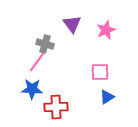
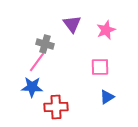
pink square: moved 5 px up
blue star: moved 2 px up
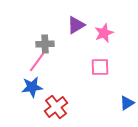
purple triangle: moved 4 px right, 1 px down; rotated 36 degrees clockwise
pink star: moved 2 px left, 3 px down
gray cross: rotated 18 degrees counterclockwise
blue star: rotated 10 degrees counterclockwise
blue triangle: moved 20 px right, 6 px down
red cross: rotated 35 degrees counterclockwise
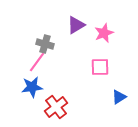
gray cross: rotated 18 degrees clockwise
blue triangle: moved 8 px left, 6 px up
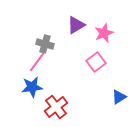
pink square: moved 4 px left, 5 px up; rotated 36 degrees counterclockwise
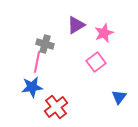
pink line: rotated 25 degrees counterclockwise
blue triangle: rotated 21 degrees counterclockwise
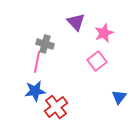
purple triangle: moved 3 px up; rotated 42 degrees counterclockwise
pink square: moved 1 px right, 1 px up
blue star: moved 3 px right, 4 px down
